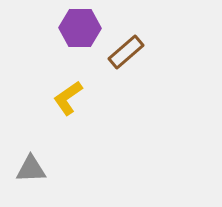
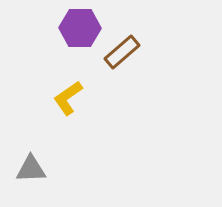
brown rectangle: moved 4 px left
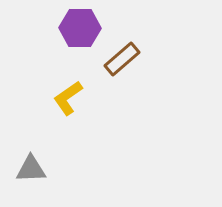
brown rectangle: moved 7 px down
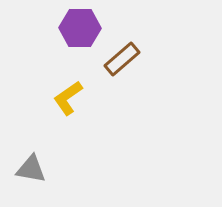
gray triangle: rotated 12 degrees clockwise
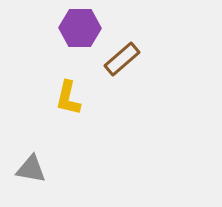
yellow L-shape: rotated 42 degrees counterclockwise
